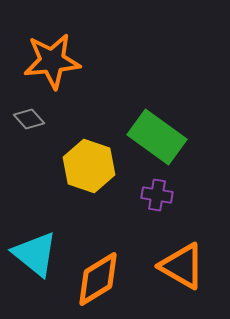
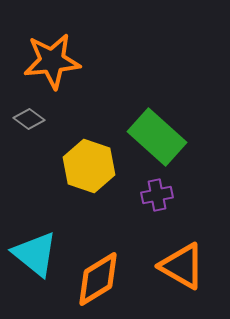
gray diamond: rotated 12 degrees counterclockwise
green rectangle: rotated 6 degrees clockwise
purple cross: rotated 20 degrees counterclockwise
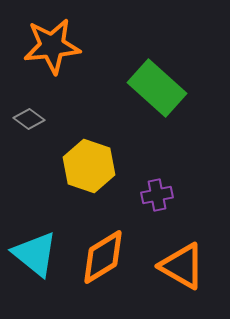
orange star: moved 15 px up
green rectangle: moved 49 px up
orange diamond: moved 5 px right, 22 px up
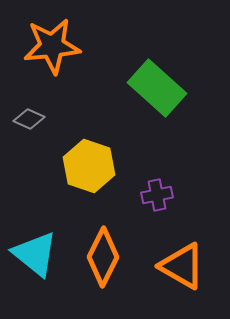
gray diamond: rotated 12 degrees counterclockwise
orange diamond: rotated 32 degrees counterclockwise
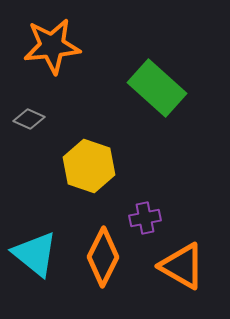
purple cross: moved 12 px left, 23 px down
